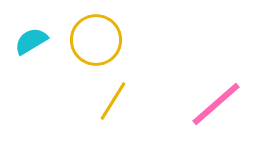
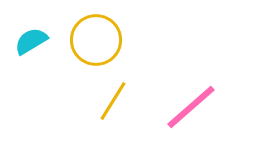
pink line: moved 25 px left, 3 px down
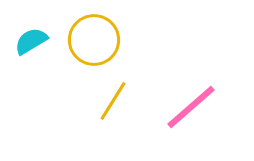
yellow circle: moved 2 px left
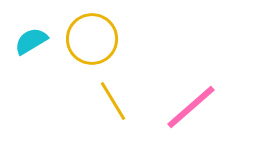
yellow circle: moved 2 px left, 1 px up
yellow line: rotated 63 degrees counterclockwise
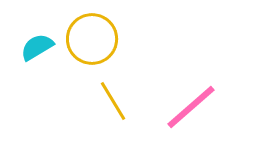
cyan semicircle: moved 6 px right, 6 px down
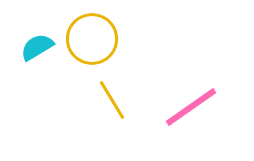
yellow line: moved 1 px left, 1 px up
pink line: rotated 6 degrees clockwise
